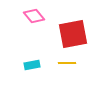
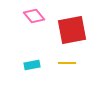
red square: moved 1 px left, 4 px up
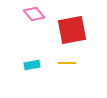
pink diamond: moved 2 px up
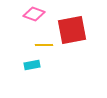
pink diamond: rotated 30 degrees counterclockwise
yellow line: moved 23 px left, 18 px up
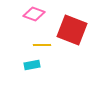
red square: rotated 32 degrees clockwise
yellow line: moved 2 px left
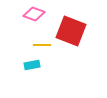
red square: moved 1 px left, 1 px down
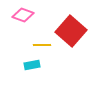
pink diamond: moved 11 px left, 1 px down
red square: rotated 20 degrees clockwise
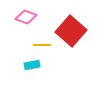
pink diamond: moved 3 px right, 2 px down
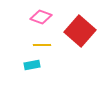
pink diamond: moved 15 px right
red square: moved 9 px right
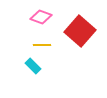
cyan rectangle: moved 1 px right, 1 px down; rotated 56 degrees clockwise
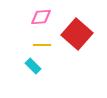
pink diamond: rotated 25 degrees counterclockwise
red square: moved 3 px left, 3 px down
